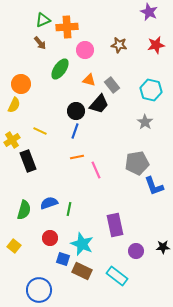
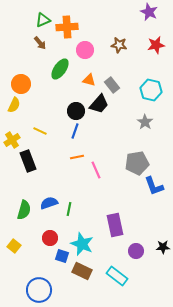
blue square: moved 1 px left, 3 px up
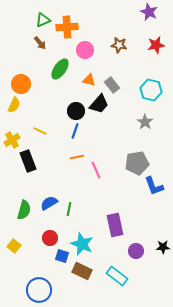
blue semicircle: rotated 12 degrees counterclockwise
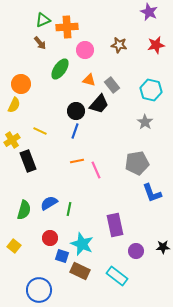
orange line: moved 4 px down
blue L-shape: moved 2 px left, 7 px down
brown rectangle: moved 2 px left
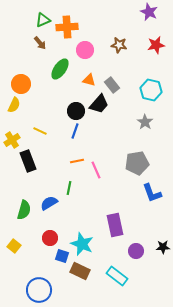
green line: moved 21 px up
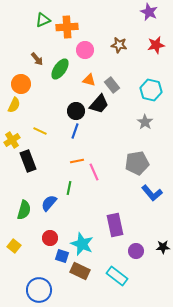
brown arrow: moved 3 px left, 16 px down
pink line: moved 2 px left, 2 px down
blue L-shape: rotated 20 degrees counterclockwise
blue semicircle: rotated 18 degrees counterclockwise
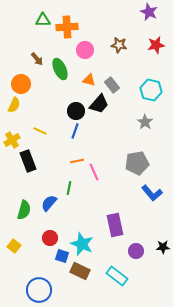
green triangle: rotated 21 degrees clockwise
green ellipse: rotated 60 degrees counterclockwise
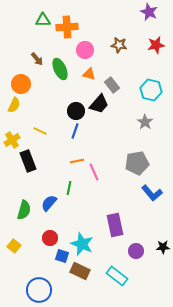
orange triangle: moved 6 px up
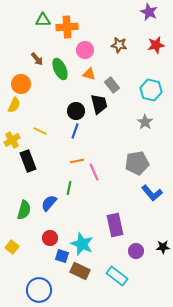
black trapezoid: rotated 55 degrees counterclockwise
yellow square: moved 2 px left, 1 px down
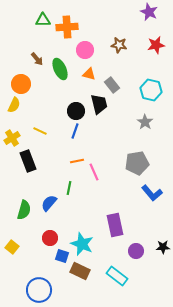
yellow cross: moved 2 px up
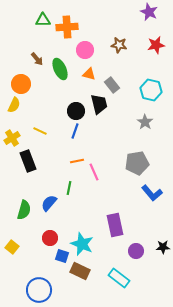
cyan rectangle: moved 2 px right, 2 px down
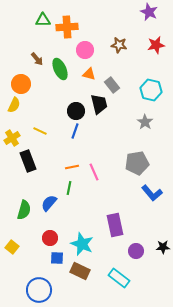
orange line: moved 5 px left, 6 px down
blue square: moved 5 px left, 2 px down; rotated 16 degrees counterclockwise
